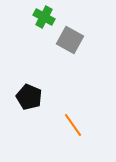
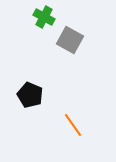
black pentagon: moved 1 px right, 2 px up
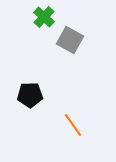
green cross: rotated 15 degrees clockwise
black pentagon: rotated 25 degrees counterclockwise
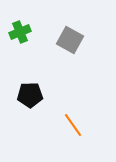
green cross: moved 24 px left, 15 px down; rotated 25 degrees clockwise
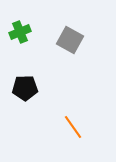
black pentagon: moved 5 px left, 7 px up
orange line: moved 2 px down
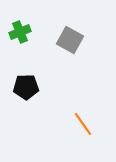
black pentagon: moved 1 px right, 1 px up
orange line: moved 10 px right, 3 px up
